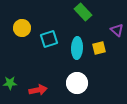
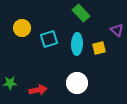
green rectangle: moved 2 px left, 1 px down
cyan ellipse: moved 4 px up
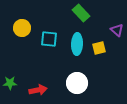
cyan square: rotated 24 degrees clockwise
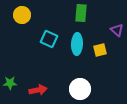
green rectangle: rotated 48 degrees clockwise
yellow circle: moved 13 px up
cyan square: rotated 18 degrees clockwise
yellow square: moved 1 px right, 2 px down
white circle: moved 3 px right, 6 px down
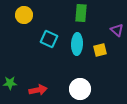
yellow circle: moved 2 px right
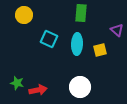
green star: moved 7 px right; rotated 16 degrees clockwise
white circle: moved 2 px up
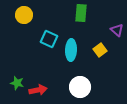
cyan ellipse: moved 6 px left, 6 px down
yellow square: rotated 24 degrees counterclockwise
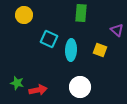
yellow square: rotated 32 degrees counterclockwise
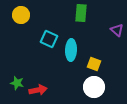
yellow circle: moved 3 px left
yellow square: moved 6 px left, 14 px down
white circle: moved 14 px right
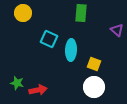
yellow circle: moved 2 px right, 2 px up
